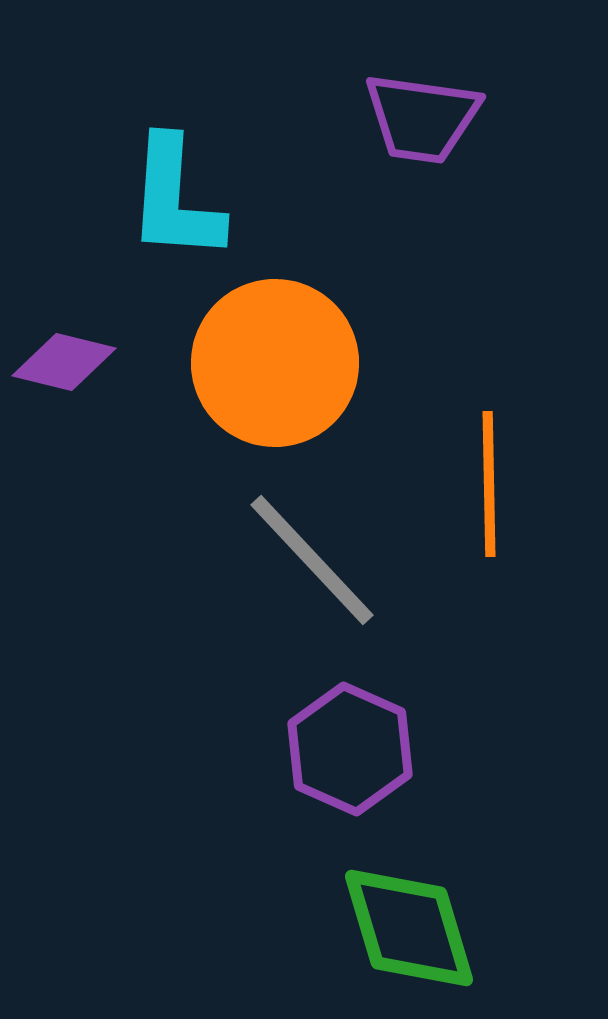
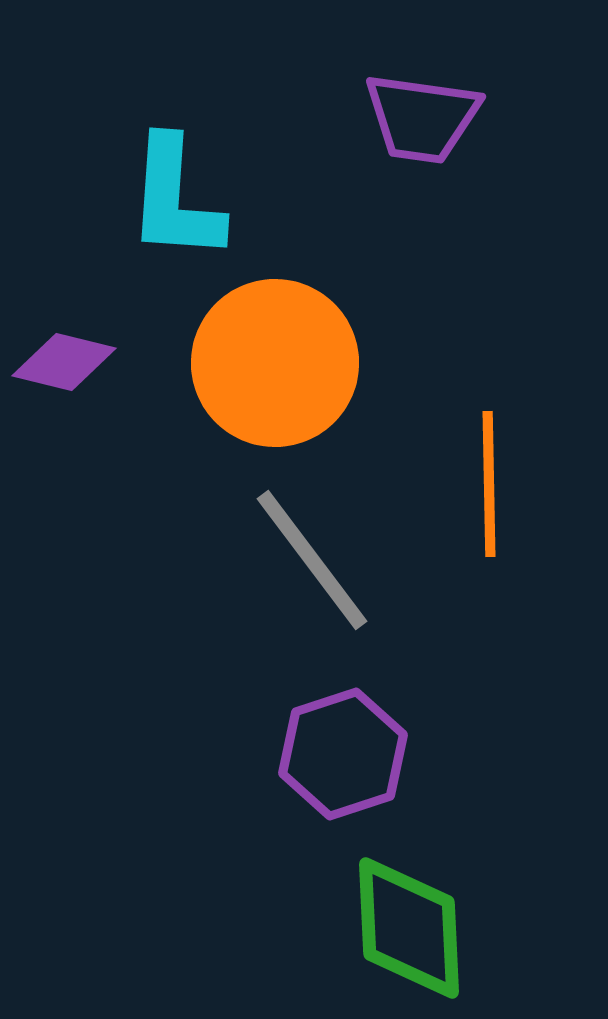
gray line: rotated 6 degrees clockwise
purple hexagon: moved 7 px left, 5 px down; rotated 18 degrees clockwise
green diamond: rotated 14 degrees clockwise
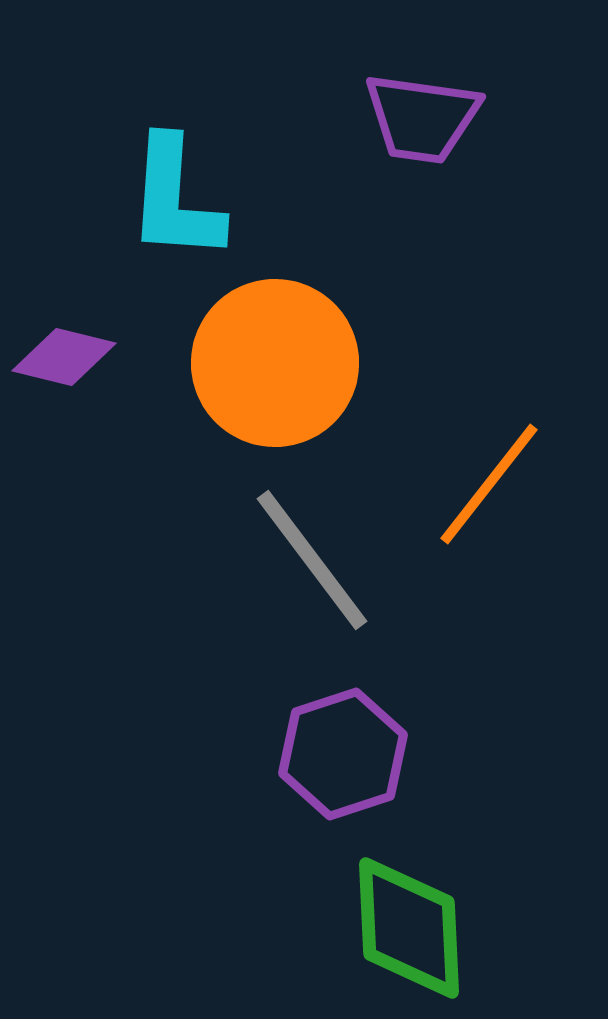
purple diamond: moved 5 px up
orange line: rotated 39 degrees clockwise
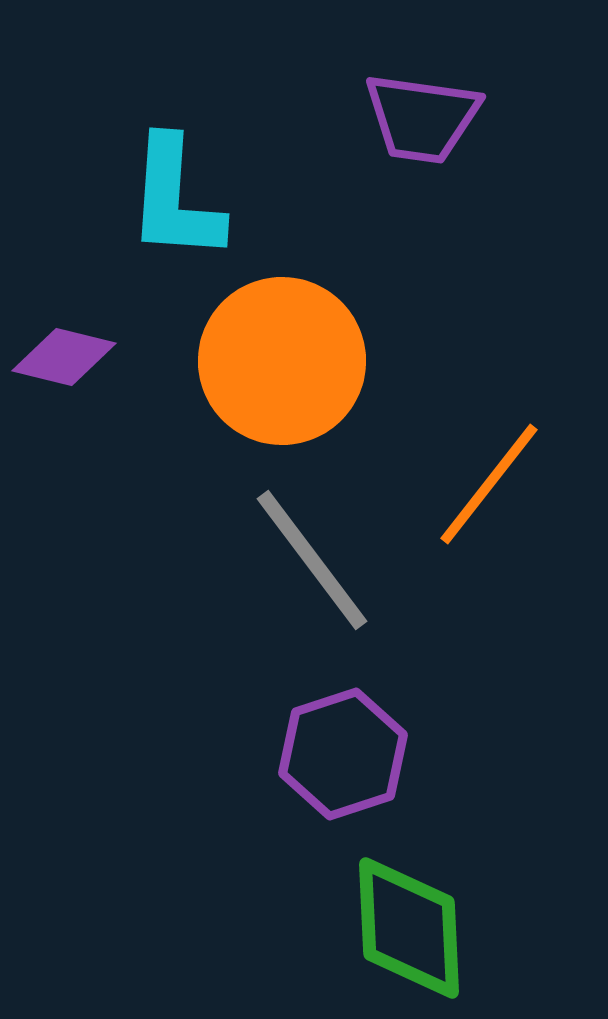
orange circle: moved 7 px right, 2 px up
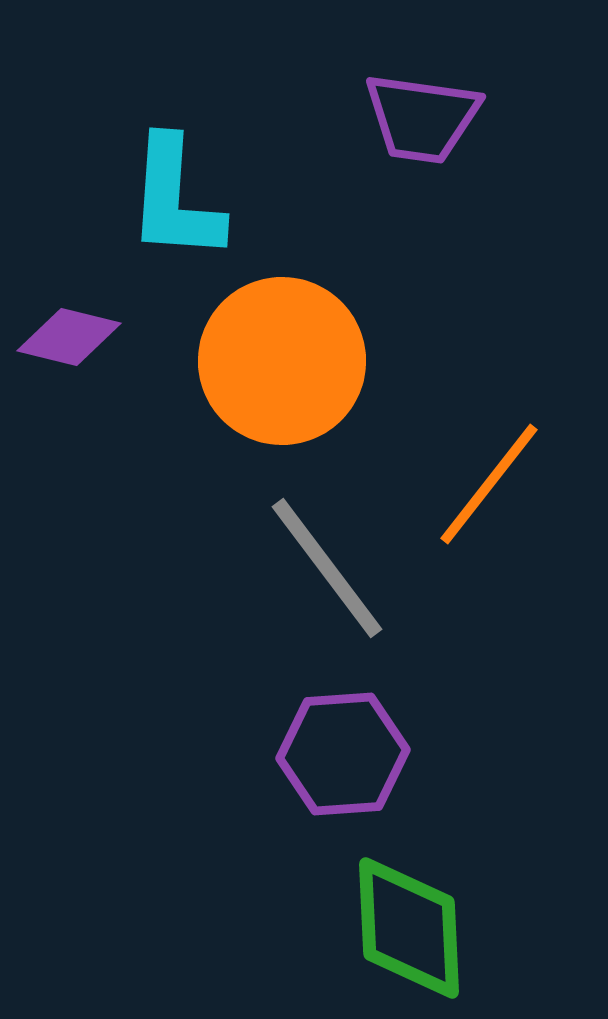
purple diamond: moved 5 px right, 20 px up
gray line: moved 15 px right, 8 px down
purple hexagon: rotated 14 degrees clockwise
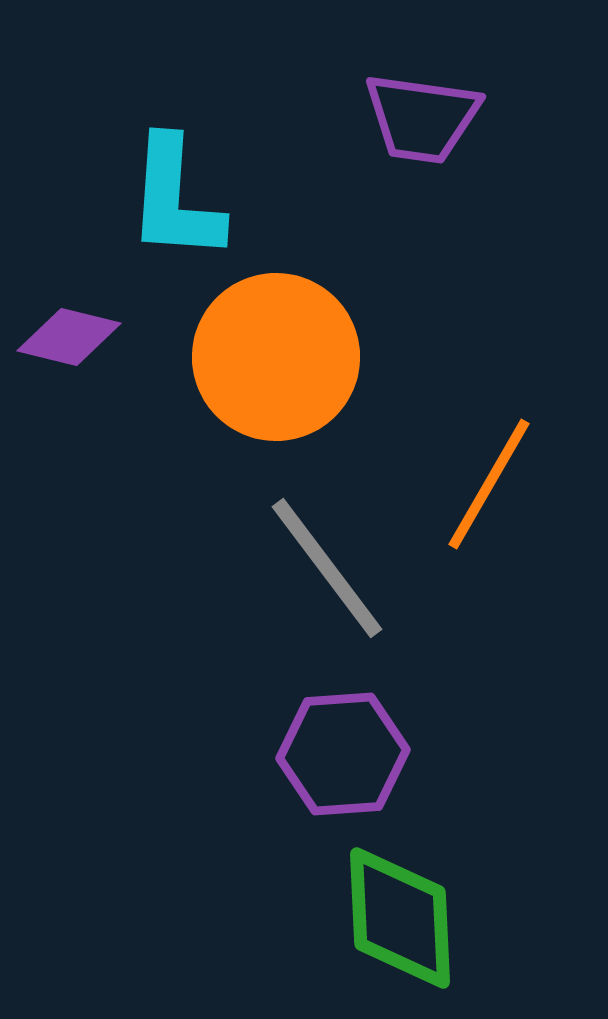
orange circle: moved 6 px left, 4 px up
orange line: rotated 8 degrees counterclockwise
green diamond: moved 9 px left, 10 px up
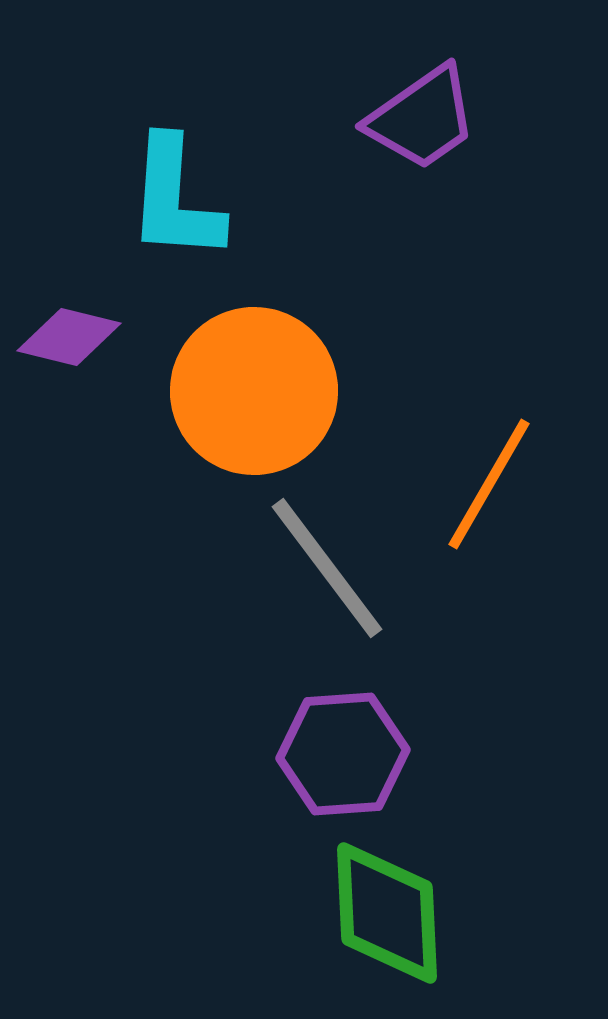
purple trapezoid: rotated 43 degrees counterclockwise
orange circle: moved 22 px left, 34 px down
green diamond: moved 13 px left, 5 px up
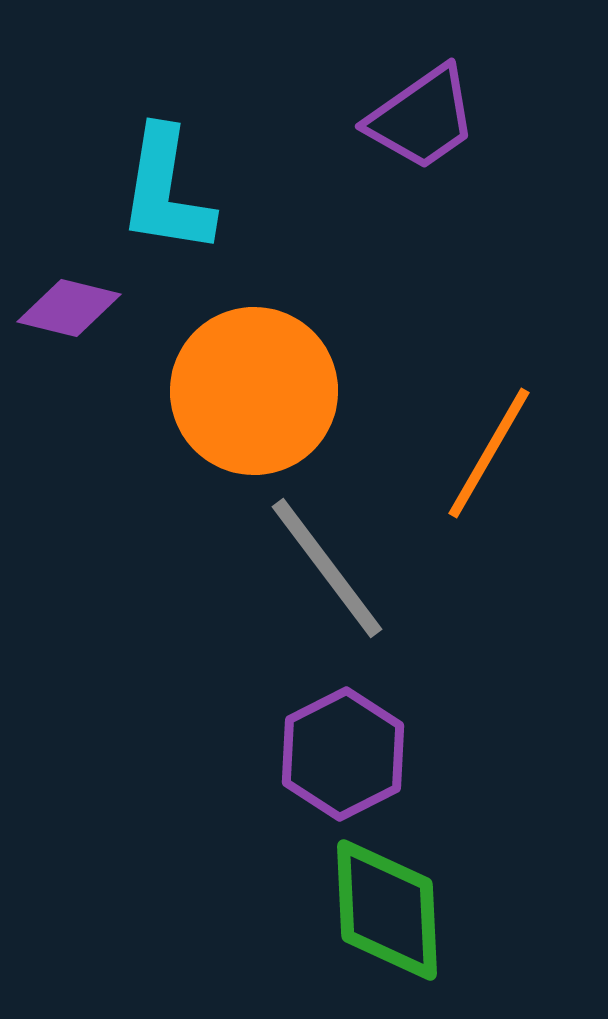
cyan L-shape: moved 9 px left, 8 px up; rotated 5 degrees clockwise
purple diamond: moved 29 px up
orange line: moved 31 px up
purple hexagon: rotated 23 degrees counterclockwise
green diamond: moved 3 px up
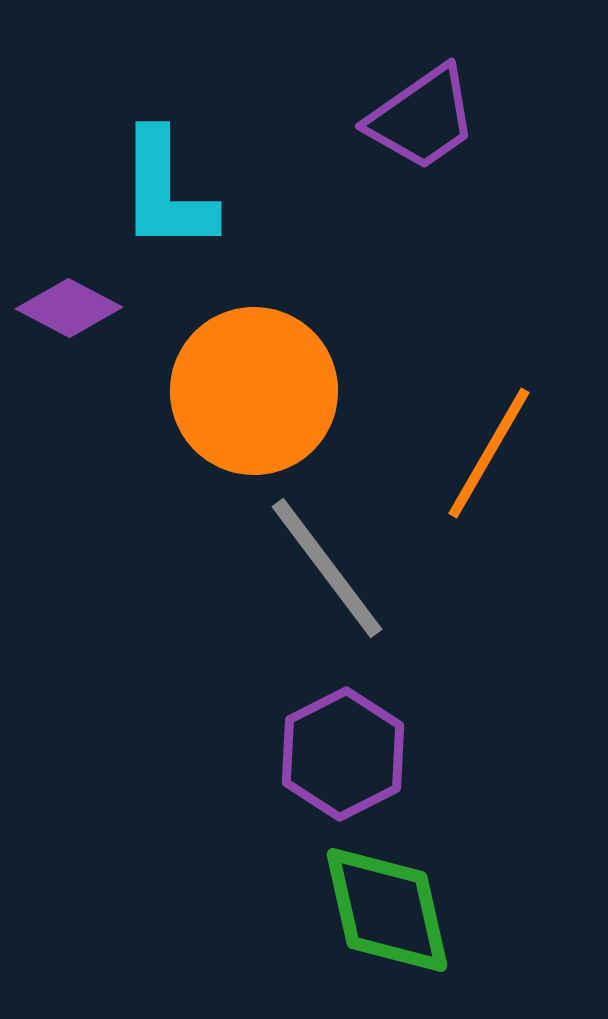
cyan L-shape: rotated 9 degrees counterclockwise
purple diamond: rotated 14 degrees clockwise
green diamond: rotated 10 degrees counterclockwise
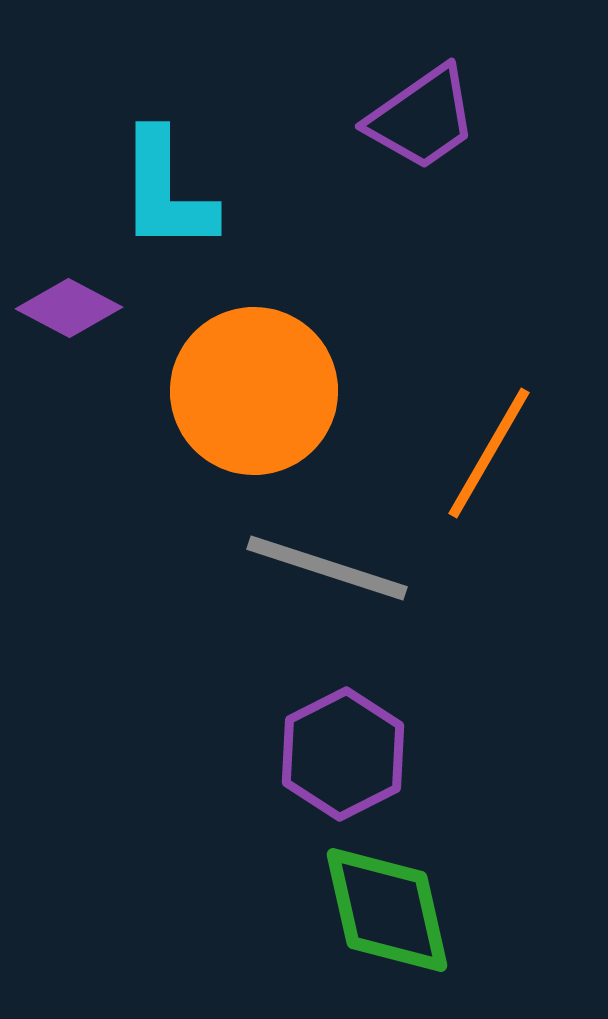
gray line: rotated 35 degrees counterclockwise
